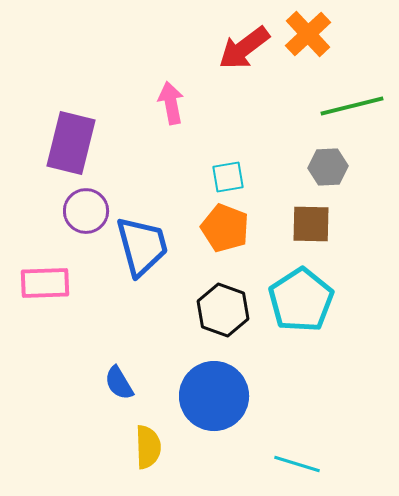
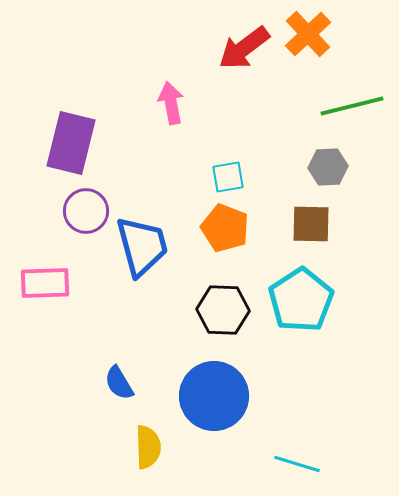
black hexagon: rotated 18 degrees counterclockwise
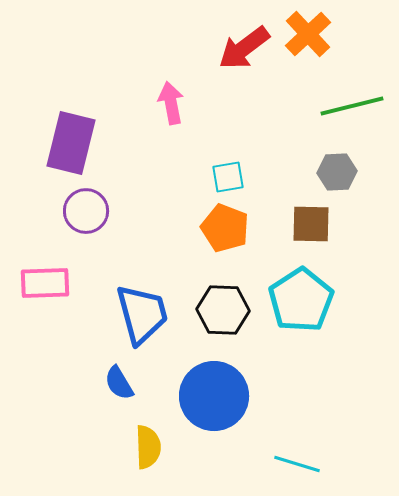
gray hexagon: moved 9 px right, 5 px down
blue trapezoid: moved 68 px down
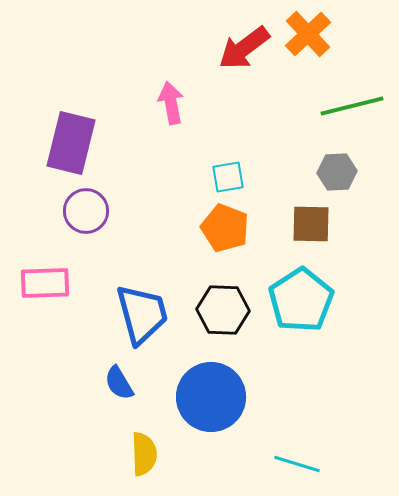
blue circle: moved 3 px left, 1 px down
yellow semicircle: moved 4 px left, 7 px down
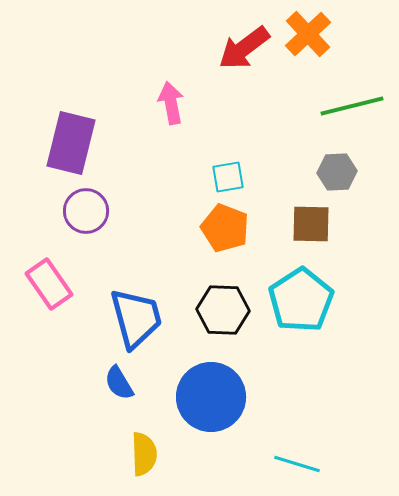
pink rectangle: moved 4 px right, 1 px down; rotated 57 degrees clockwise
blue trapezoid: moved 6 px left, 4 px down
